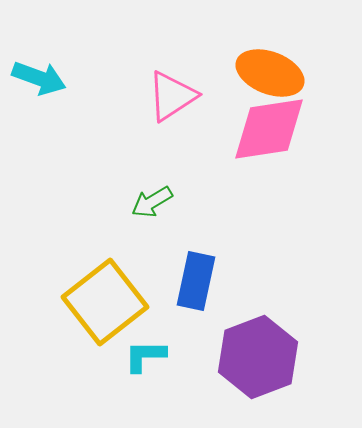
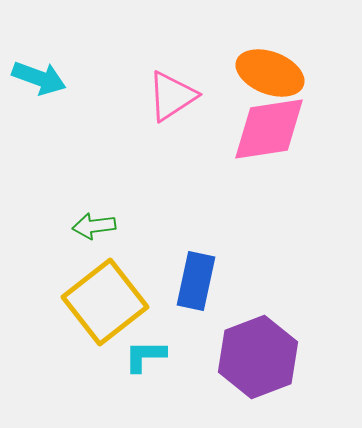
green arrow: moved 58 px left, 24 px down; rotated 24 degrees clockwise
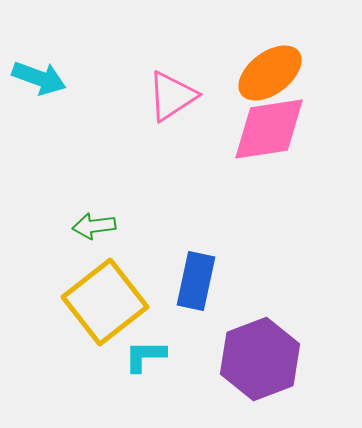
orange ellipse: rotated 58 degrees counterclockwise
purple hexagon: moved 2 px right, 2 px down
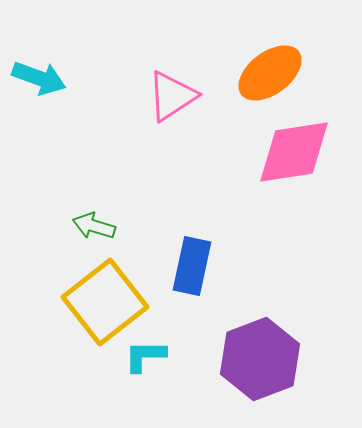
pink diamond: moved 25 px right, 23 px down
green arrow: rotated 24 degrees clockwise
blue rectangle: moved 4 px left, 15 px up
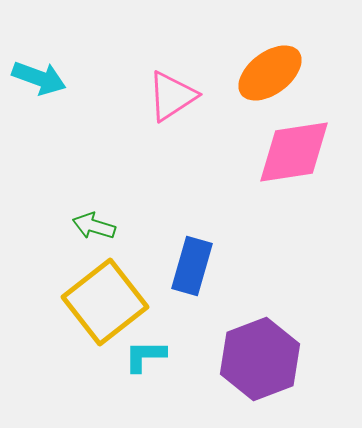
blue rectangle: rotated 4 degrees clockwise
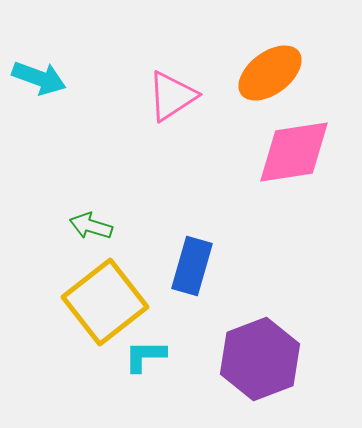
green arrow: moved 3 px left
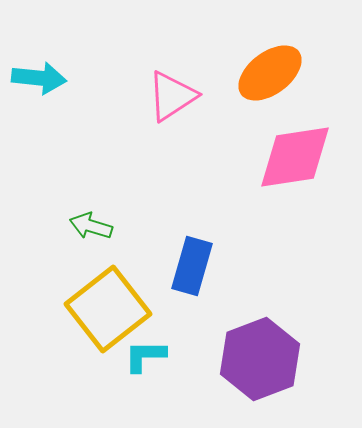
cyan arrow: rotated 14 degrees counterclockwise
pink diamond: moved 1 px right, 5 px down
yellow square: moved 3 px right, 7 px down
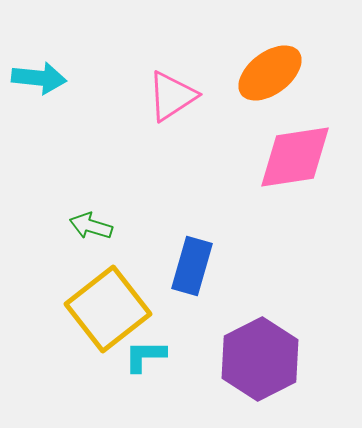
purple hexagon: rotated 6 degrees counterclockwise
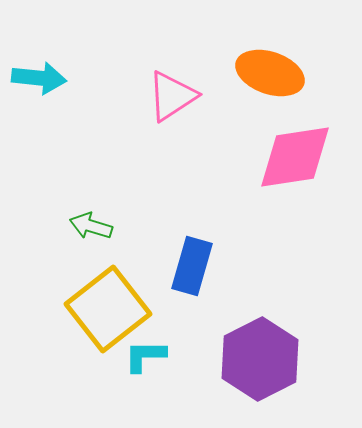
orange ellipse: rotated 56 degrees clockwise
